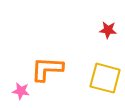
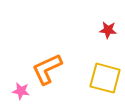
orange L-shape: rotated 28 degrees counterclockwise
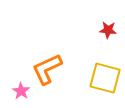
pink star: rotated 24 degrees clockwise
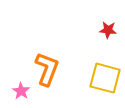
orange L-shape: rotated 136 degrees clockwise
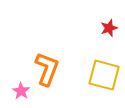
red star: moved 1 px right, 2 px up; rotated 24 degrees counterclockwise
yellow square: moved 1 px left, 3 px up
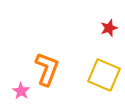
yellow square: rotated 8 degrees clockwise
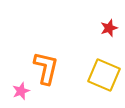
orange L-shape: moved 1 px left, 1 px up; rotated 8 degrees counterclockwise
pink star: rotated 18 degrees clockwise
